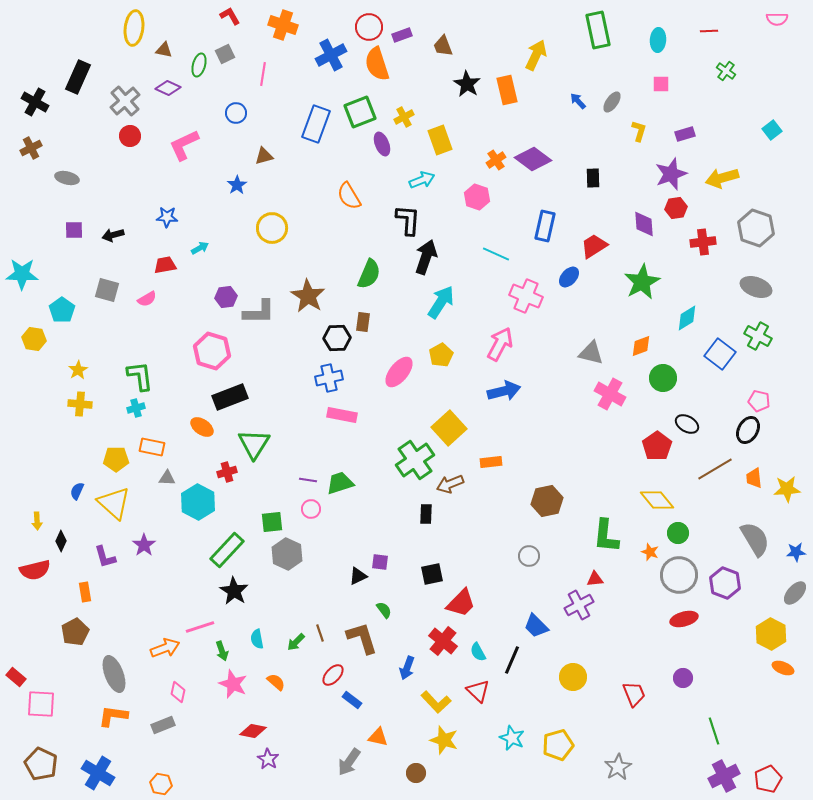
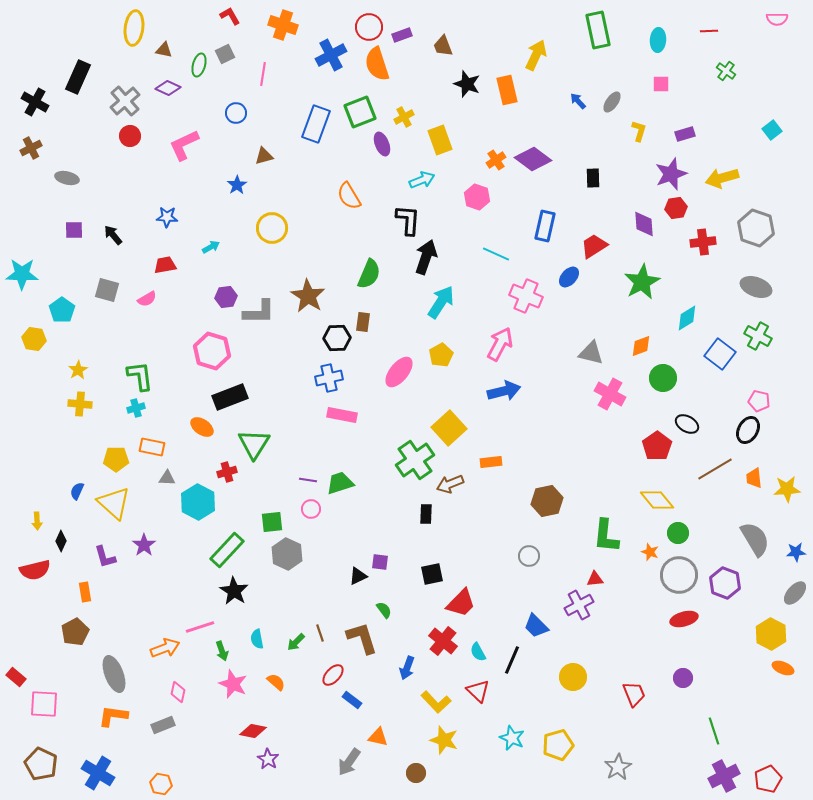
black star at (467, 84): rotated 12 degrees counterclockwise
black arrow at (113, 235): rotated 65 degrees clockwise
cyan arrow at (200, 248): moved 11 px right, 1 px up
pink square at (41, 704): moved 3 px right
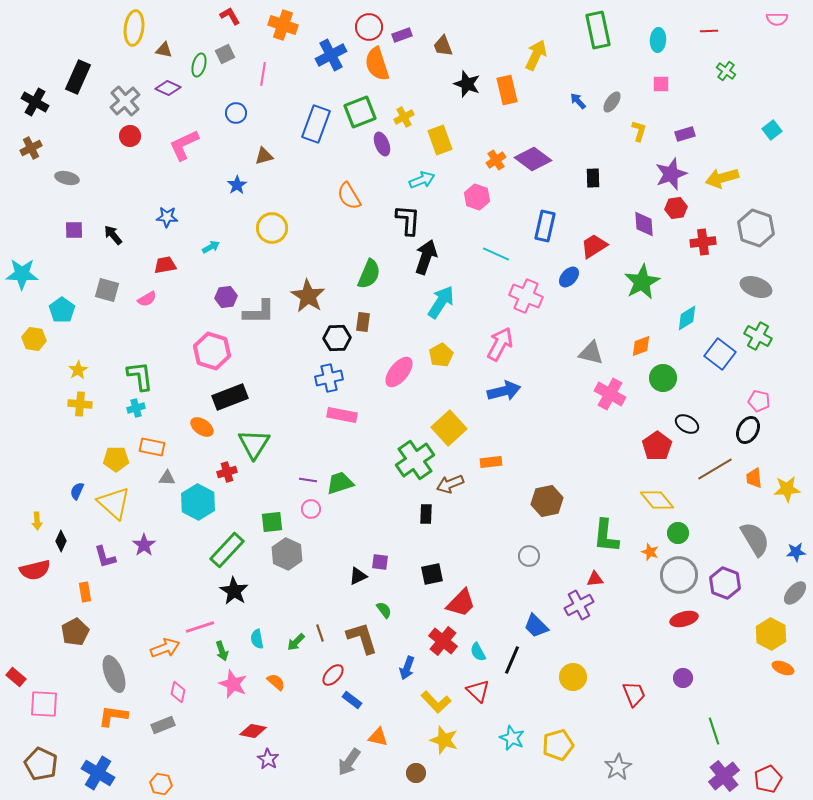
purple cross at (724, 776): rotated 12 degrees counterclockwise
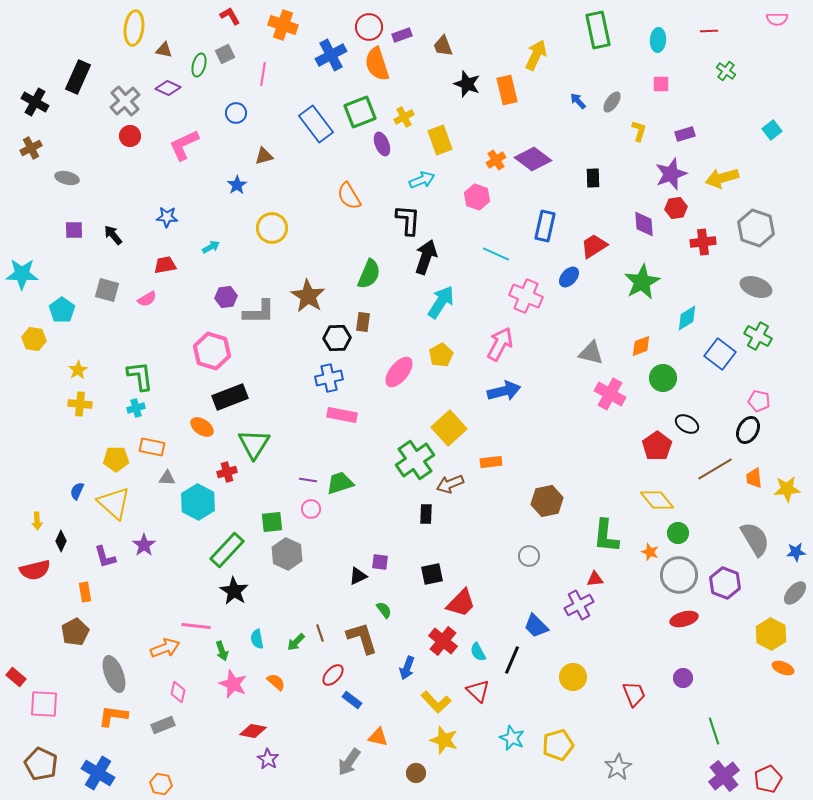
blue rectangle at (316, 124): rotated 57 degrees counterclockwise
pink line at (200, 627): moved 4 px left, 1 px up; rotated 24 degrees clockwise
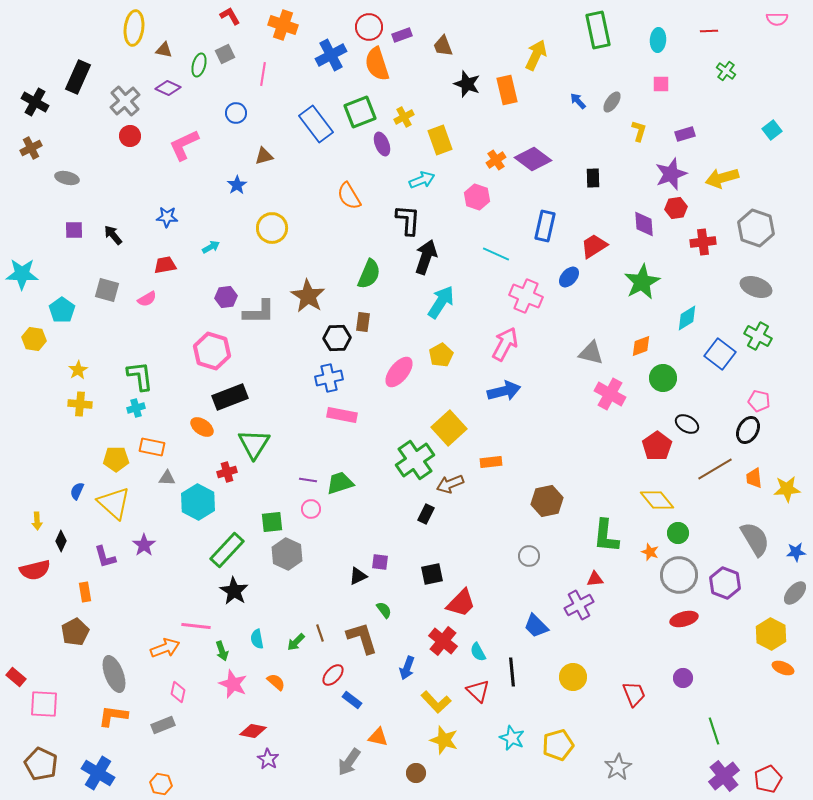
pink arrow at (500, 344): moved 5 px right
black rectangle at (426, 514): rotated 24 degrees clockwise
black line at (512, 660): moved 12 px down; rotated 28 degrees counterclockwise
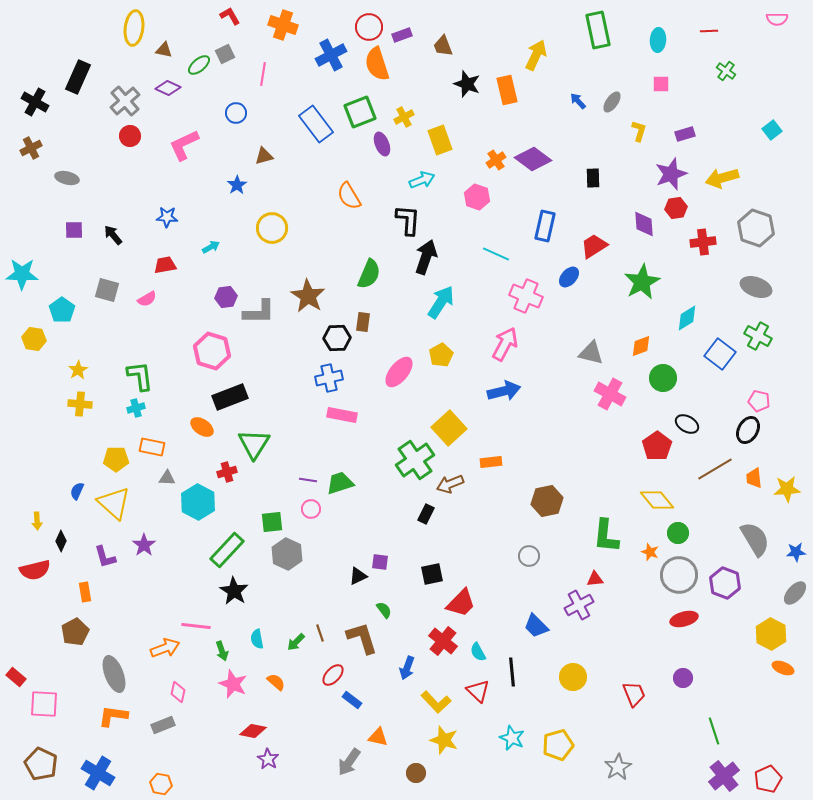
green ellipse at (199, 65): rotated 35 degrees clockwise
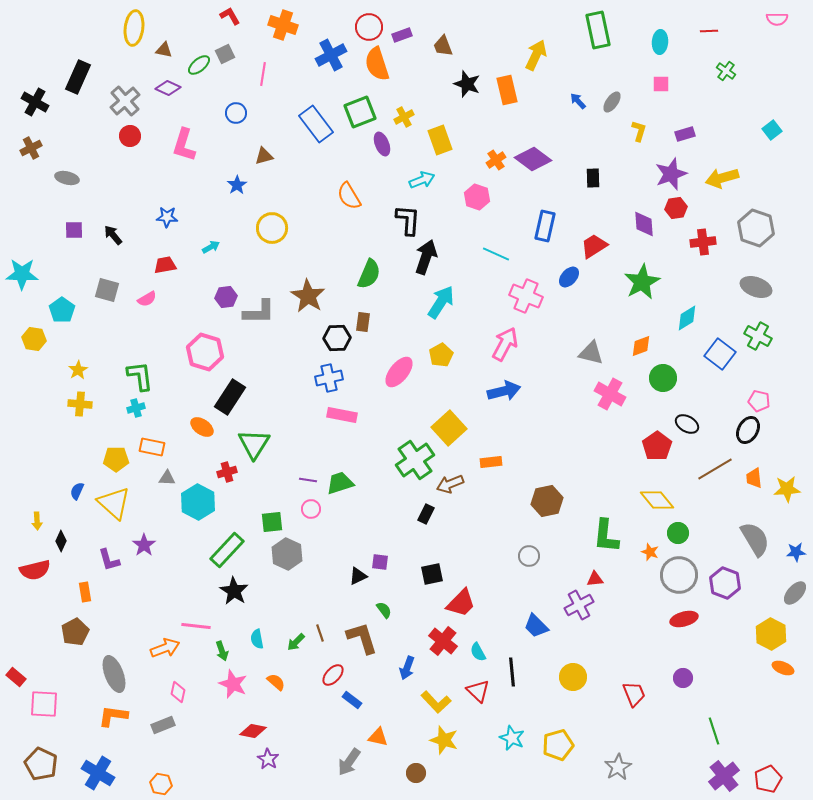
cyan ellipse at (658, 40): moved 2 px right, 2 px down
pink L-shape at (184, 145): rotated 48 degrees counterclockwise
pink hexagon at (212, 351): moved 7 px left, 1 px down
black rectangle at (230, 397): rotated 36 degrees counterclockwise
purple L-shape at (105, 557): moved 4 px right, 3 px down
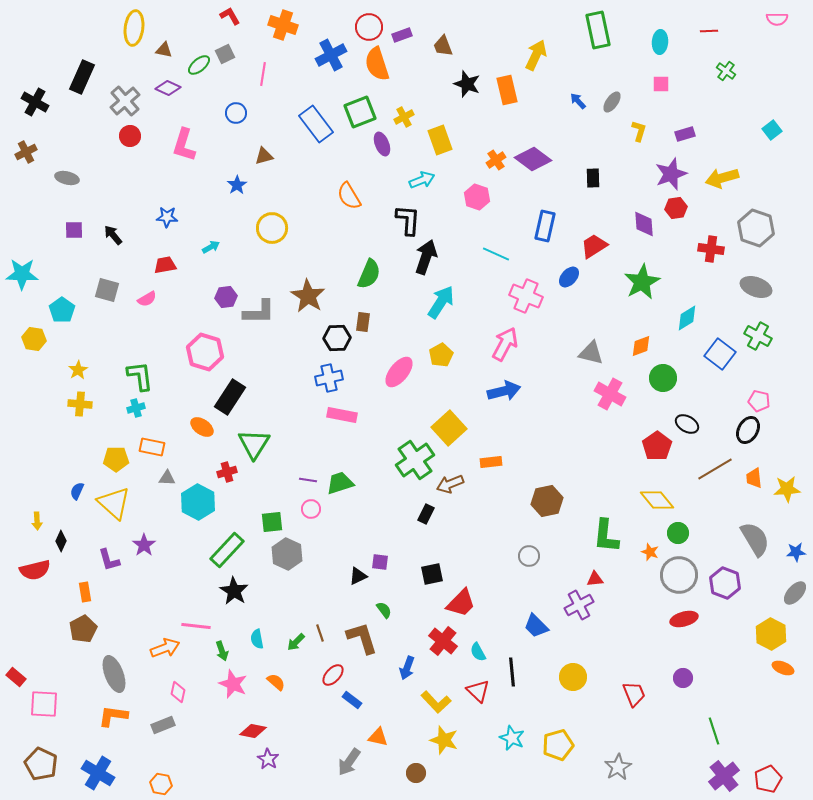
black rectangle at (78, 77): moved 4 px right
brown cross at (31, 148): moved 5 px left, 4 px down
red cross at (703, 242): moved 8 px right, 7 px down; rotated 15 degrees clockwise
brown pentagon at (75, 632): moved 8 px right, 3 px up
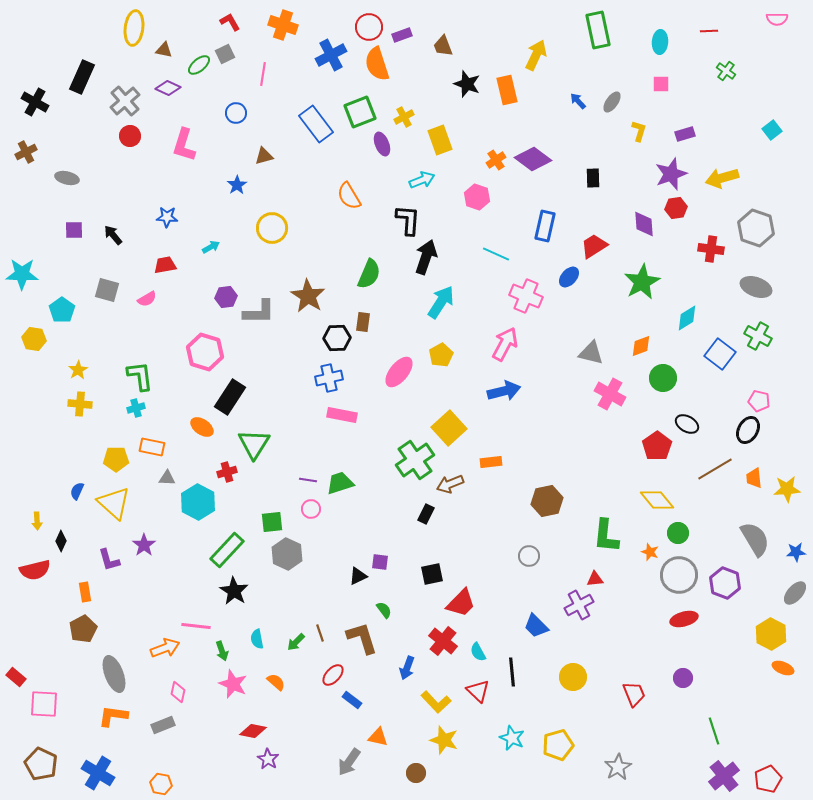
red L-shape at (230, 16): moved 6 px down
